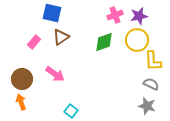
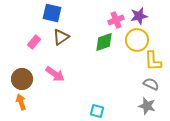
pink cross: moved 1 px right, 5 px down
cyan square: moved 26 px right; rotated 24 degrees counterclockwise
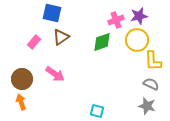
green diamond: moved 2 px left
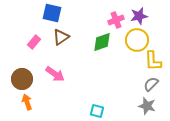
gray semicircle: rotated 70 degrees counterclockwise
orange arrow: moved 6 px right
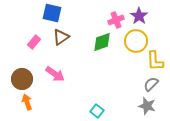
purple star: rotated 24 degrees counterclockwise
yellow circle: moved 1 px left, 1 px down
yellow L-shape: moved 2 px right
cyan square: rotated 24 degrees clockwise
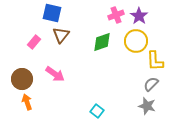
pink cross: moved 5 px up
brown triangle: moved 2 px up; rotated 18 degrees counterclockwise
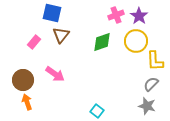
brown circle: moved 1 px right, 1 px down
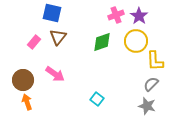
brown triangle: moved 3 px left, 2 px down
cyan square: moved 12 px up
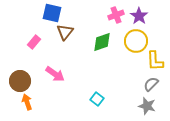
brown triangle: moved 7 px right, 5 px up
brown circle: moved 3 px left, 1 px down
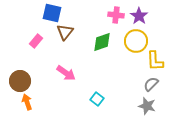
pink cross: rotated 28 degrees clockwise
pink rectangle: moved 2 px right, 1 px up
pink arrow: moved 11 px right, 1 px up
